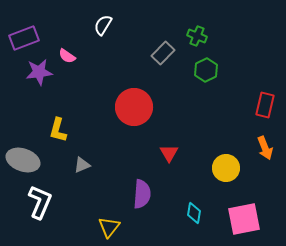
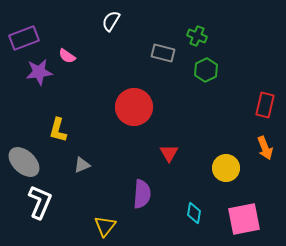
white semicircle: moved 8 px right, 4 px up
gray rectangle: rotated 60 degrees clockwise
gray ellipse: moved 1 px right, 2 px down; rotated 24 degrees clockwise
yellow triangle: moved 4 px left, 1 px up
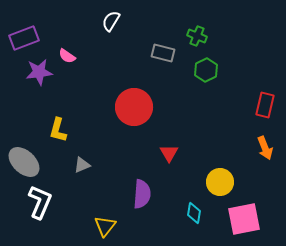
yellow circle: moved 6 px left, 14 px down
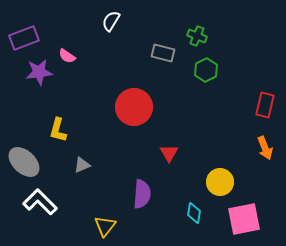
white L-shape: rotated 68 degrees counterclockwise
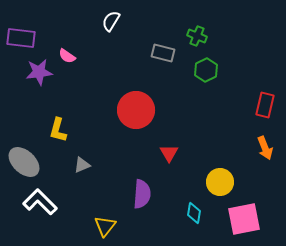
purple rectangle: moved 3 px left; rotated 28 degrees clockwise
red circle: moved 2 px right, 3 px down
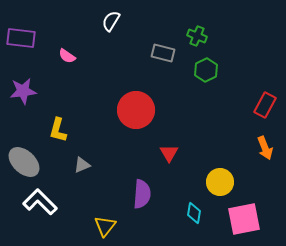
purple star: moved 16 px left, 19 px down
red rectangle: rotated 15 degrees clockwise
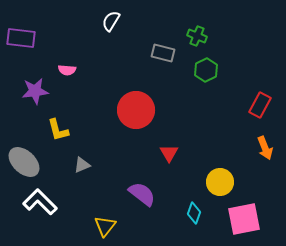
pink semicircle: moved 14 px down; rotated 30 degrees counterclockwise
purple star: moved 12 px right
red rectangle: moved 5 px left
yellow L-shape: rotated 30 degrees counterclockwise
purple semicircle: rotated 56 degrees counterclockwise
cyan diamond: rotated 10 degrees clockwise
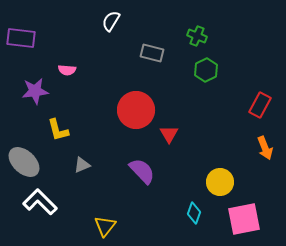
gray rectangle: moved 11 px left
red triangle: moved 19 px up
purple semicircle: moved 23 px up; rotated 8 degrees clockwise
